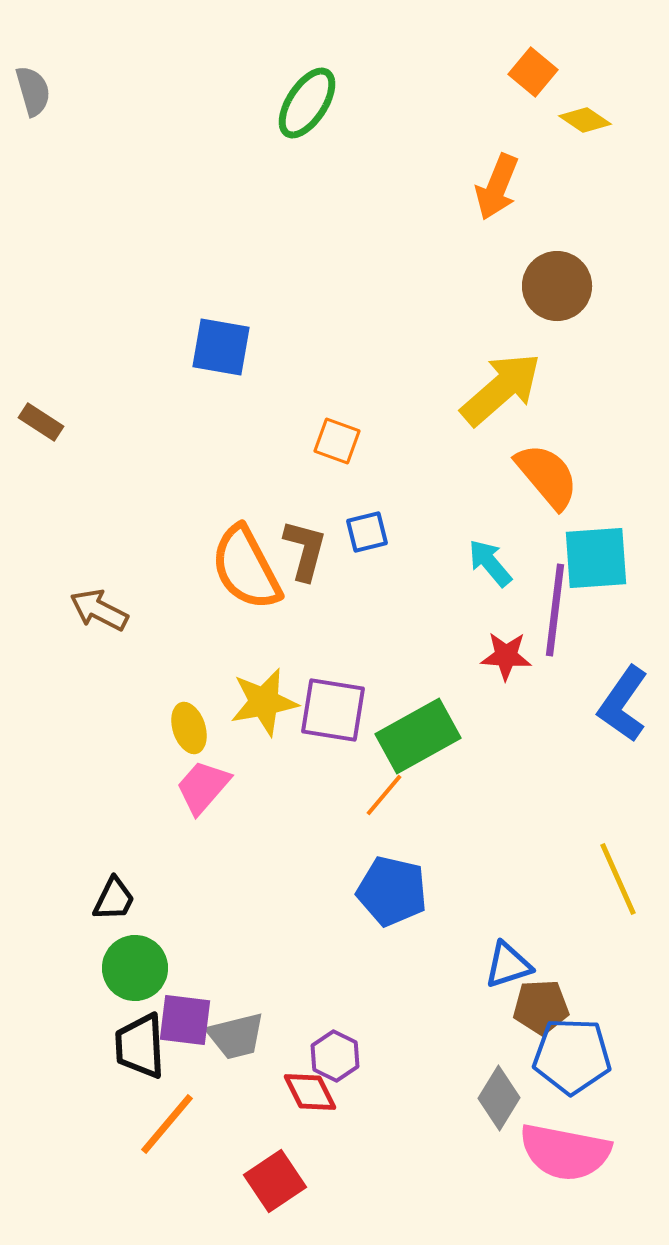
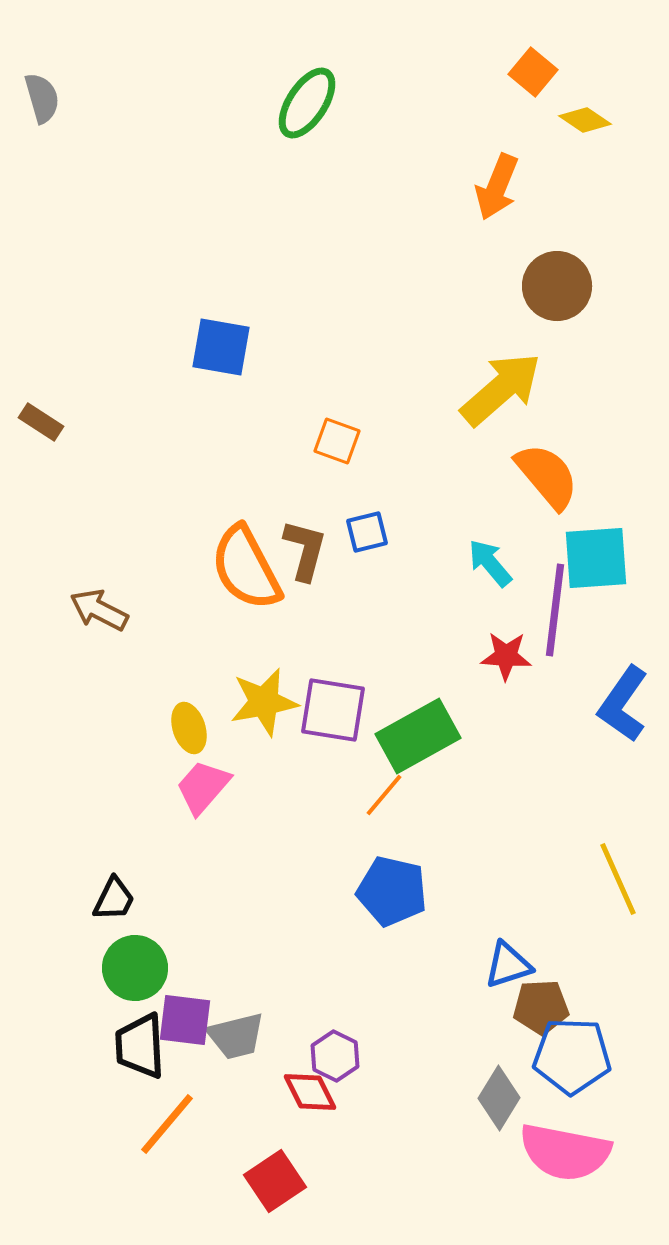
gray semicircle at (33, 91): moved 9 px right, 7 px down
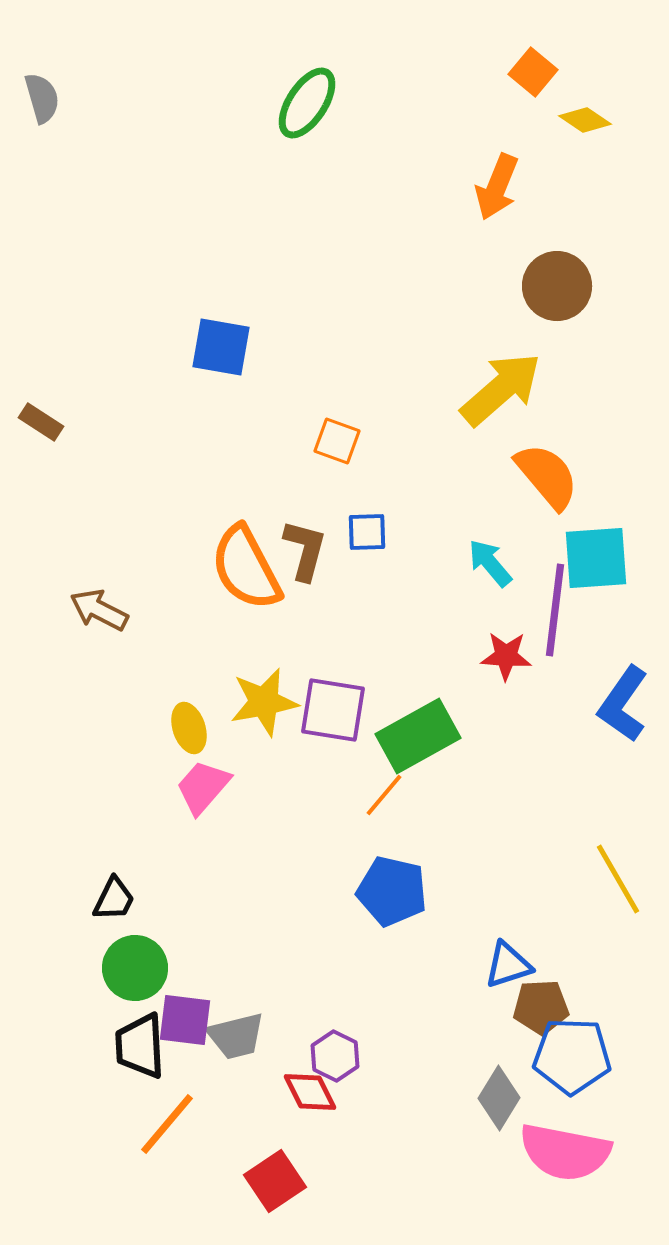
blue square at (367, 532): rotated 12 degrees clockwise
yellow line at (618, 879): rotated 6 degrees counterclockwise
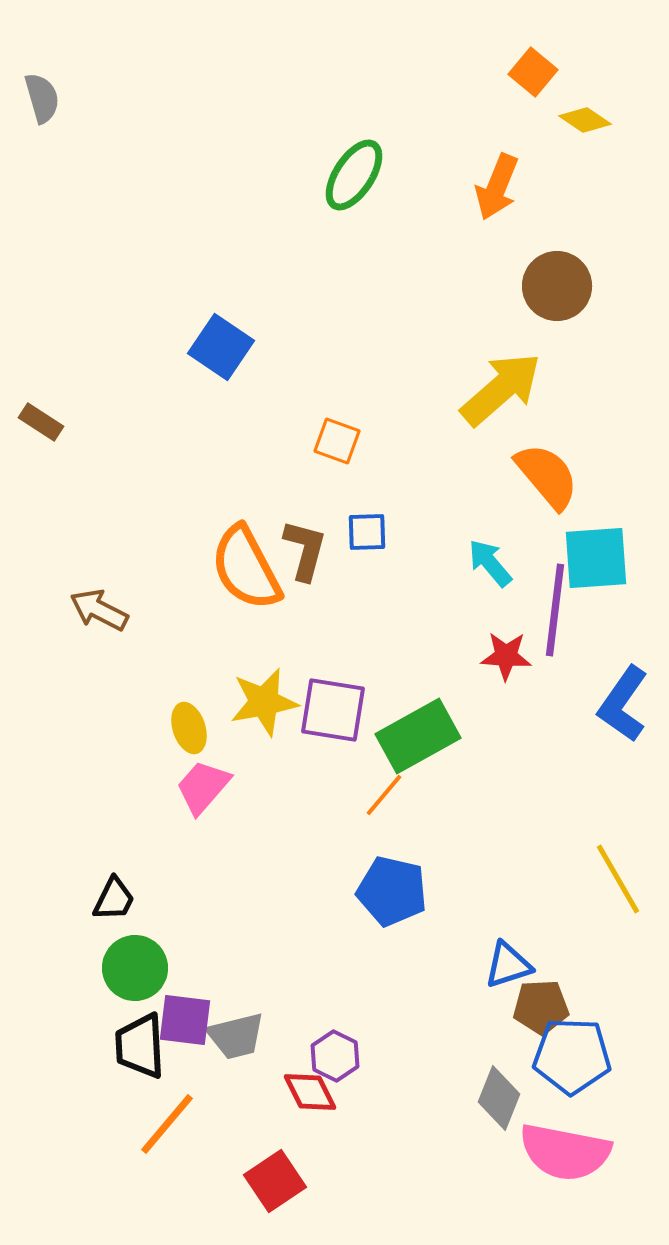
green ellipse at (307, 103): moved 47 px right, 72 px down
blue square at (221, 347): rotated 24 degrees clockwise
gray diamond at (499, 1098): rotated 10 degrees counterclockwise
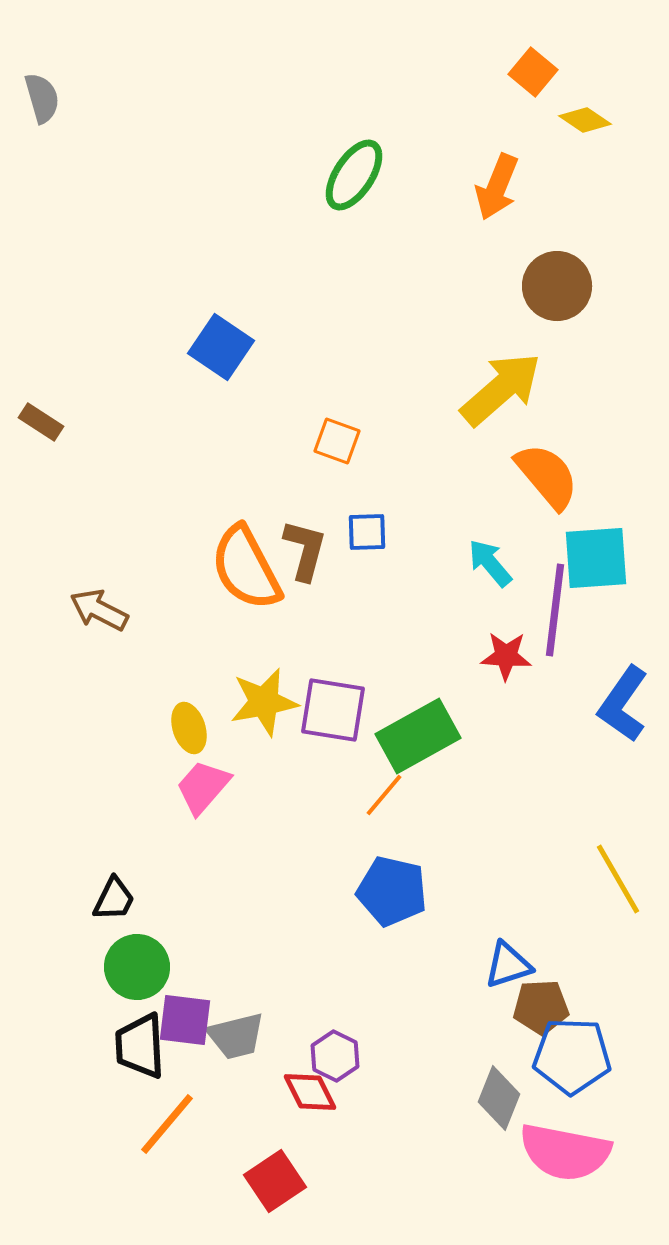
green circle at (135, 968): moved 2 px right, 1 px up
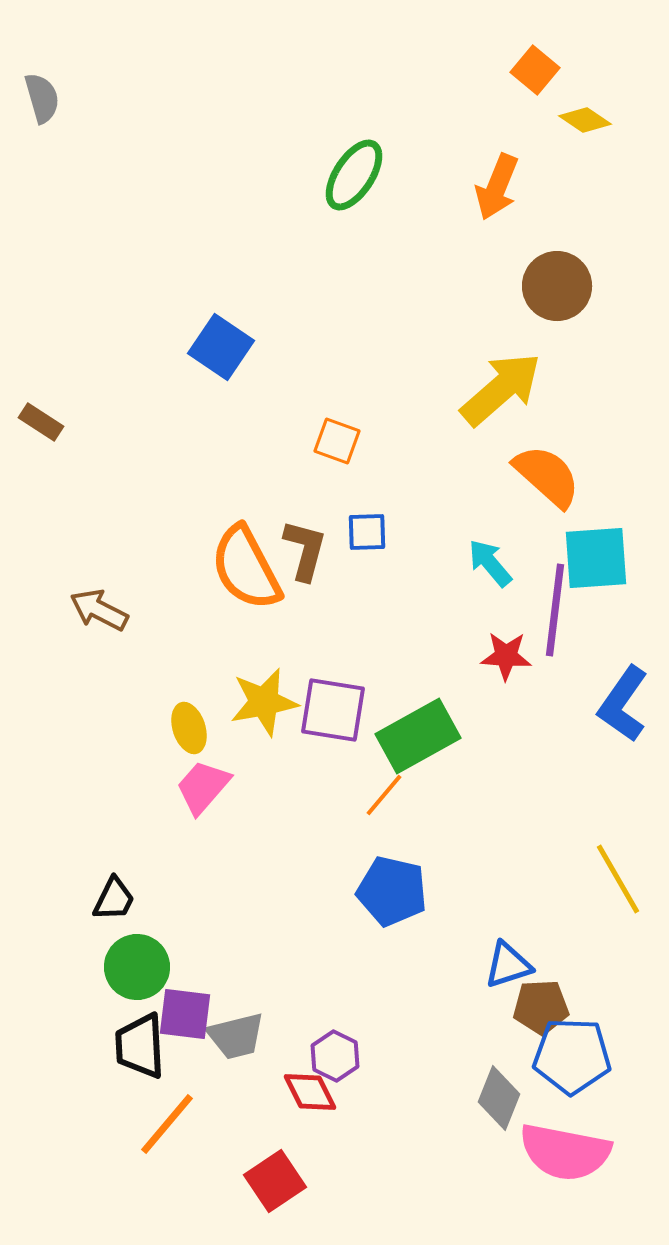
orange square at (533, 72): moved 2 px right, 2 px up
orange semicircle at (547, 476): rotated 8 degrees counterclockwise
purple square at (185, 1020): moved 6 px up
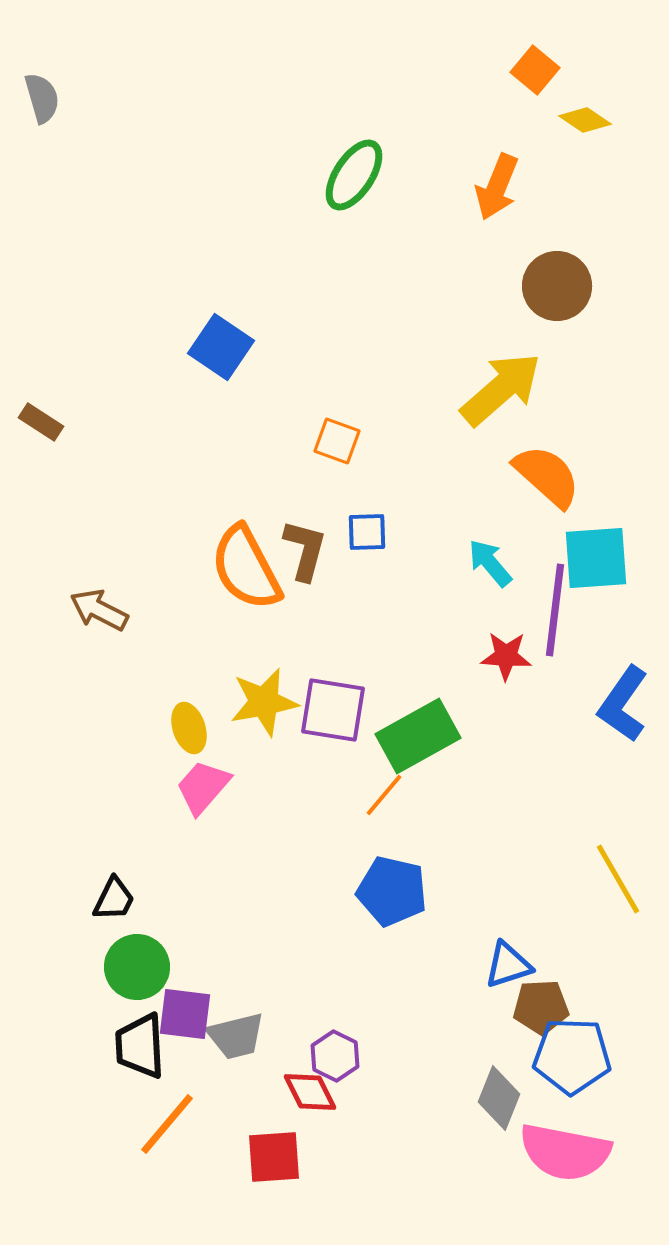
red square at (275, 1181): moved 1 px left, 24 px up; rotated 30 degrees clockwise
